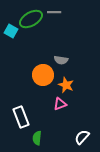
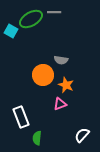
white semicircle: moved 2 px up
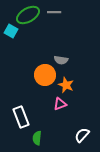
green ellipse: moved 3 px left, 4 px up
orange circle: moved 2 px right
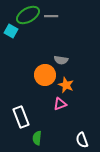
gray line: moved 3 px left, 4 px down
white semicircle: moved 5 px down; rotated 63 degrees counterclockwise
